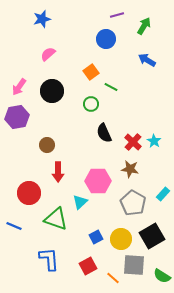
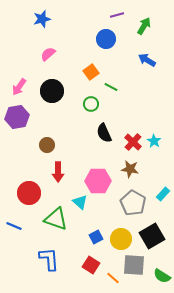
cyan triangle: rotated 35 degrees counterclockwise
red square: moved 3 px right, 1 px up; rotated 30 degrees counterclockwise
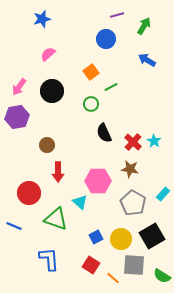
green line: rotated 56 degrees counterclockwise
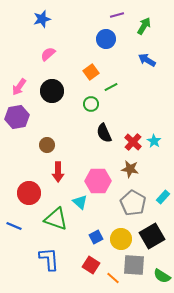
cyan rectangle: moved 3 px down
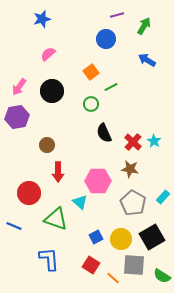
black square: moved 1 px down
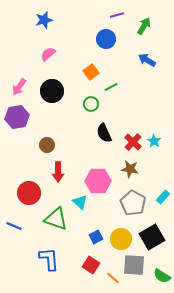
blue star: moved 2 px right, 1 px down
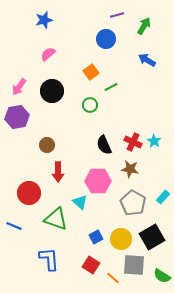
green circle: moved 1 px left, 1 px down
black semicircle: moved 12 px down
red cross: rotated 18 degrees counterclockwise
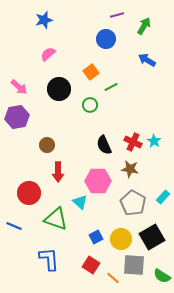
pink arrow: rotated 84 degrees counterclockwise
black circle: moved 7 px right, 2 px up
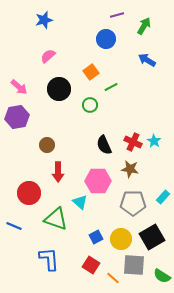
pink semicircle: moved 2 px down
gray pentagon: rotated 30 degrees counterclockwise
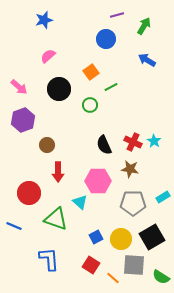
purple hexagon: moved 6 px right, 3 px down; rotated 10 degrees counterclockwise
cyan rectangle: rotated 16 degrees clockwise
green semicircle: moved 1 px left, 1 px down
